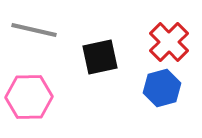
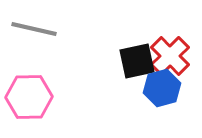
gray line: moved 1 px up
red cross: moved 1 px right, 14 px down
black square: moved 37 px right, 4 px down
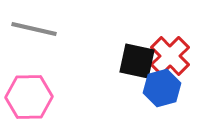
black square: rotated 24 degrees clockwise
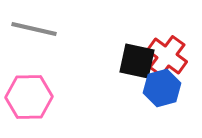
red cross: moved 3 px left; rotated 9 degrees counterclockwise
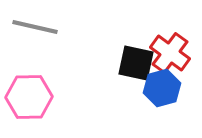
gray line: moved 1 px right, 2 px up
red cross: moved 3 px right, 3 px up
black square: moved 1 px left, 2 px down
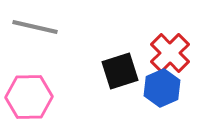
red cross: rotated 9 degrees clockwise
black square: moved 16 px left, 8 px down; rotated 30 degrees counterclockwise
blue hexagon: rotated 9 degrees counterclockwise
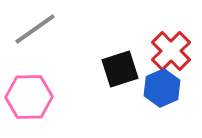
gray line: moved 2 px down; rotated 48 degrees counterclockwise
red cross: moved 1 px right, 2 px up
black square: moved 2 px up
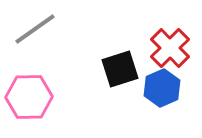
red cross: moved 1 px left, 3 px up
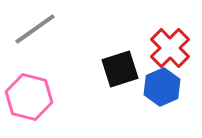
blue hexagon: moved 1 px up
pink hexagon: rotated 15 degrees clockwise
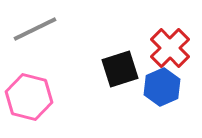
gray line: rotated 9 degrees clockwise
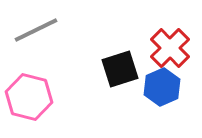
gray line: moved 1 px right, 1 px down
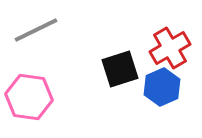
red cross: rotated 15 degrees clockwise
pink hexagon: rotated 6 degrees counterclockwise
